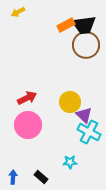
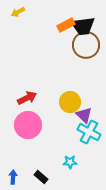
black trapezoid: moved 1 px left, 1 px down
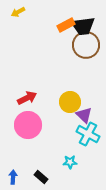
cyan cross: moved 1 px left, 2 px down
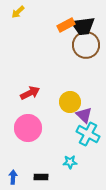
yellow arrow: rotated 16 degrees counterclockwise
red arrow: moved 3 px right, 5 px up
pink circle: moved 3 px down
black rectangle: rotated 40 degrees counterclockwise
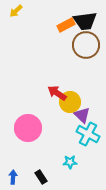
yellow arrow: moved 2 px left, 1 px up
black trapezoid: moved 2 px right, 5 px up
red arrow: moved 27 px right; rotated 120 degrees counterclockwise
purple triangle: moved 2 px left
black rectangle: rotated 56 degrees clockwise
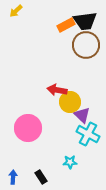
red arrow: moved 3 px up; rotated 24 degrees counterclockwise
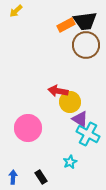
red arrow: moved 1 px right, 1 px down
purple triangle: moved 2 px left, 4 px down; rotated 12 degrees counterclockwise
cyan star: rotated 24 degrees counterclockwise
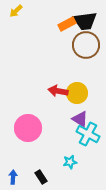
orange rectangle: moved 1 px right, 1 px up
yellow circle: moved 7 px right, 9 px up
cyan star: rotated 16 degrees clockwise
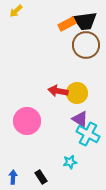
pink circle: moved 1 px left, 7 px up
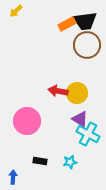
brown circle: moved 1 px right
black rectangle: moved 1 px left, 16 px up; rotated 48 degrees counterclockwise
